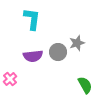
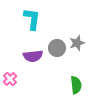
gray circle: moved 1 px left, 4 px up
green semicircle: moved 9 px left; rotated 24 degrees clockwise
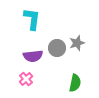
pink cross: moved 16 px right
green semicircle: moved 1 px left, 2 px up; rotated 18 degrees clockwise
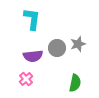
gray star: moved 1 px right, 1 px down
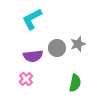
cyan L-shape: rotated 125 degrees counterclockwise
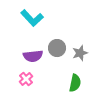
cyan L-shape: moved 1 px up; rotated 105 degrees counterclockwise
gray star: moved 2 px right, 9 px down
